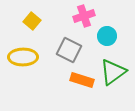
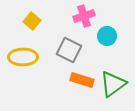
green triangle: moved 12 px down
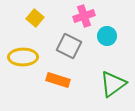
yellow square: moved 3 px right, 3 px up
gray square: moved 4 px up
orange rectangle: moved 24 px left
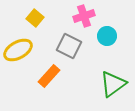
yellow ellipse: moved 5 px left, 7 px up; rotated 28 degrees counterclockwise
orange rectangle: moved 9 px left, 4 px up; rotated 65 degrees counterclockwise
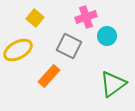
pink cross: moved 2 px right, 1 px down
